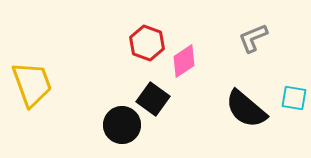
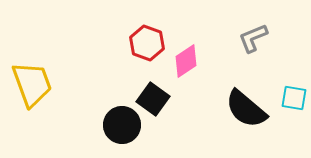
pink diamond: moved 2 px right
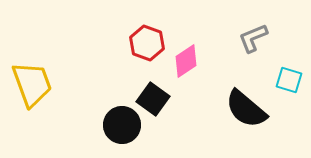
cyan square: moved 5 px left, 18 px up; rotated 8 degrees clockwise
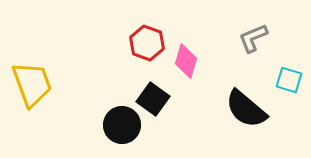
pink diamond: rotated 40 degrees counterclockwise
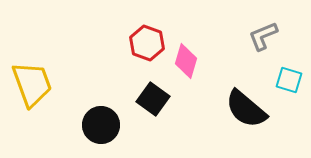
gray L-shape: moved 10 px right, 2 px up
black circle: moved 21 px left
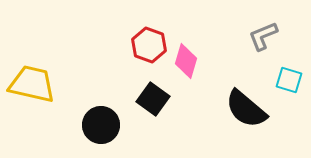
red hexagon: moved 2 px right, 2 px down
yellow trapezoid: rotated 57 degrees counterclockwise
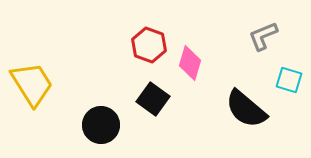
pink diamond: moved 4 px right, 2 px down
yellow trapezoid: rotated 45 degrees clockwise
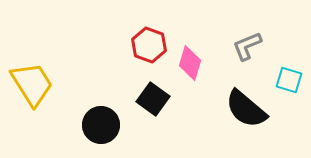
gray L-shape: moved 16 px left, 10 px down
